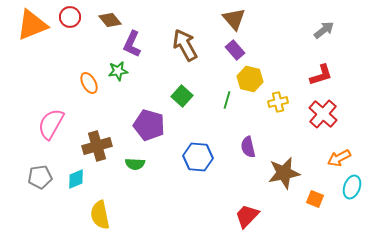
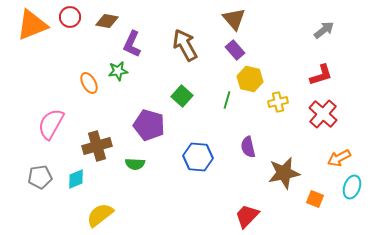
brown diamond: moved 3 px left, 1 px down; rotated 40 degrees counterclockwise
yellow semicircle: rotated 64 degrees clockwise
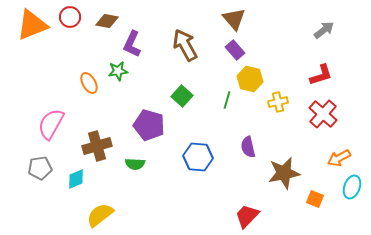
gray pentagon: moved 9 px up
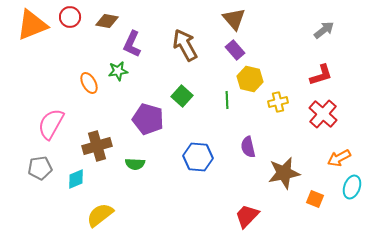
green line: rotated 18 degrees counterclockwise
purple pentagon: moved 1 px left, 6 px up
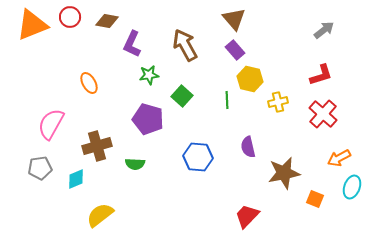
green star: moved 31 px right, 4 px down
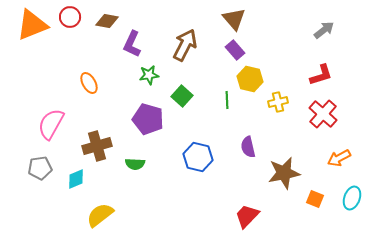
brown arrow: rotated 56 degrees clockwise
blue hexagon: rotated 8 degrees clockwise
cyan ellipse: moved 11 px down
